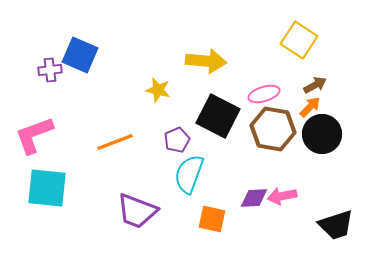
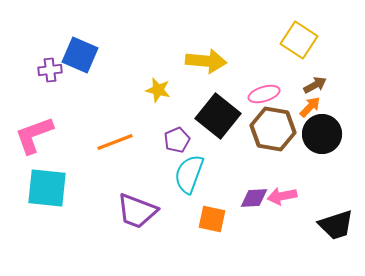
black square: rotated 12 degrees clockwise
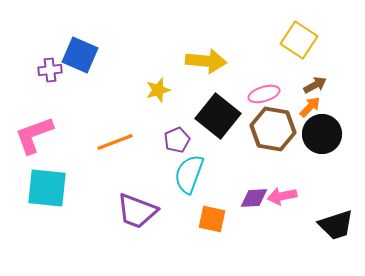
yellow star: rotated 30 degrees counterclockwise
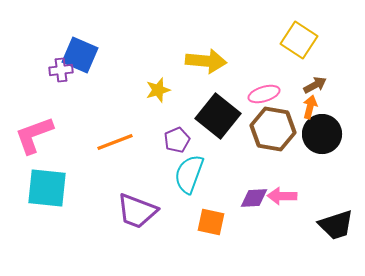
purple cross: moved 11 px right
orange arrow: rotated 30 degrees counterclockwise
pink arrow: rotated 12 degrees clockwise
orange square: moved 1 px left, 3 px down
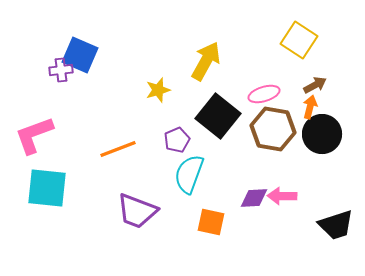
yellow arrow: rotated 66 degrees counterclockwise
orange line: moved 3 px right, 7 px down
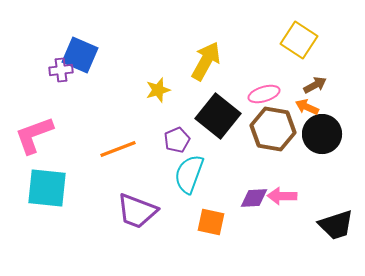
orange arrow: moved 3 px left; rotated 80 degrees counterclockwise
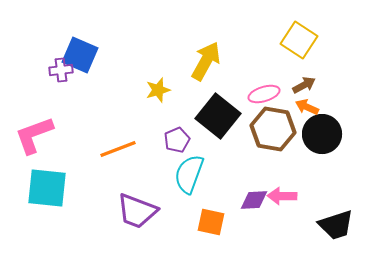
brown arrow: moved 11 px left
purple diamond: moved 2 px down
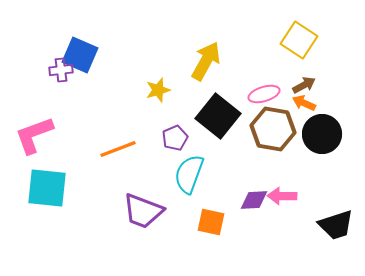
orange arrow: moved 3 px left, 4 px up
purple pentagon: moved 2 px left, 2 px up
purple trapezoid: moved 6 px right
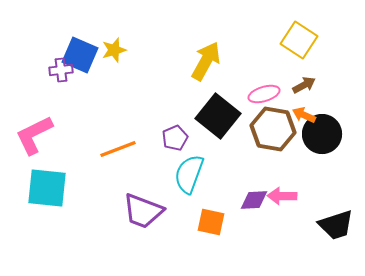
yellow star: moved 44 px left, 40 px up
orange arrow: moved 12 px down
pink L-shape: rotated 6 degrees counterclockwise
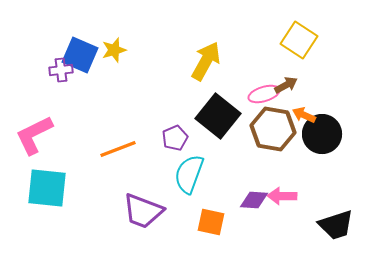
brown arrow: moved 18 px left
purple diamond: rotated 8 degrees clockwise
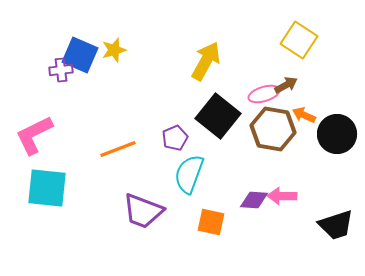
black circle: moved 15 px right
